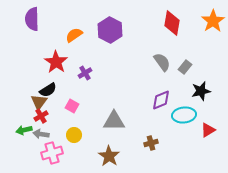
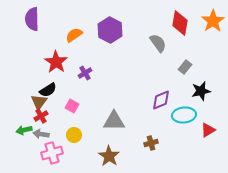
red diamond: moved 8 px right
gray semicircle: moved 4 px left, 19 px up
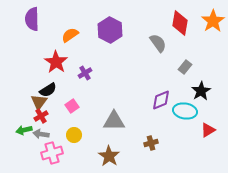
orange semicircle: moved 4 px left
black star: rotated 18 degrees counterclockwise
pink square: rotated 24 degrees clockwise
cyan ellipse: moved 1 px right, 4 px up; rotated 15 degrees clockwise
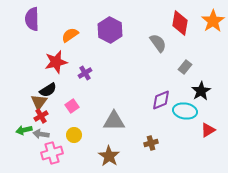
red star: rotated 25 degrees clockwise
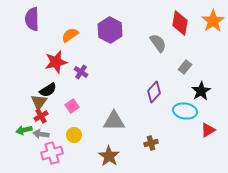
purple cross: moved 4 px left, 1 px up; rotated 24 degrees counterclockwise
purple diamond: moved 7 px left, 8 px up; rotated 25 degrees counterclockwise
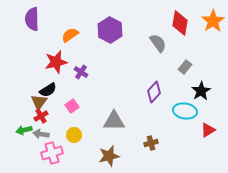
brown star: rotated 25 degrees clockwise
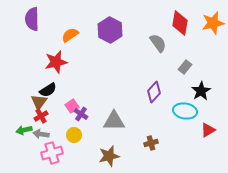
orange star: moved 2 px down; rotated 20 degrees clockwise
purple cross: moved 42 px down
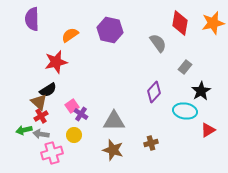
purple hexagon: rotated 15 degrees counterclockwise
brown triangle: rotated 24 degrees counterclockwise
brown star: moved 4 px right, 6 px up; rotated 30 degrees clockwise
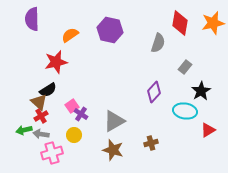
gray semicircle: rotated 54 degrees clockwise
gray triangle: rotated 30 degrees counterclockwise
